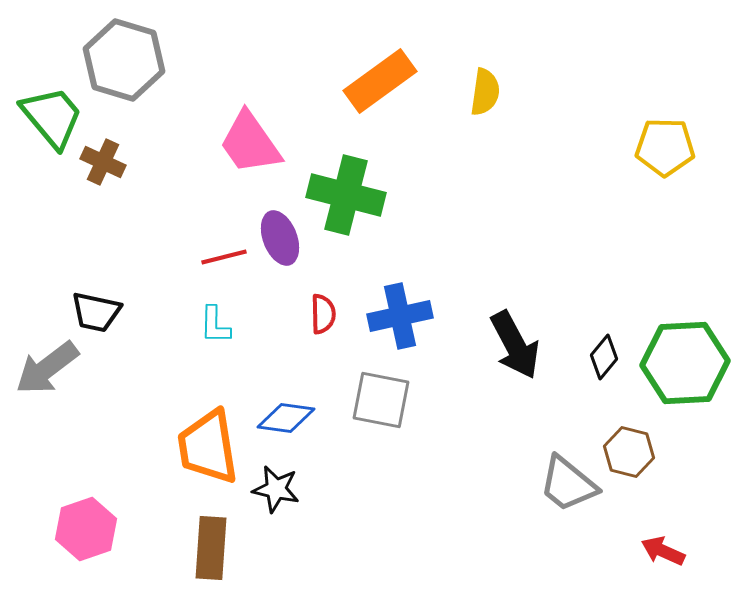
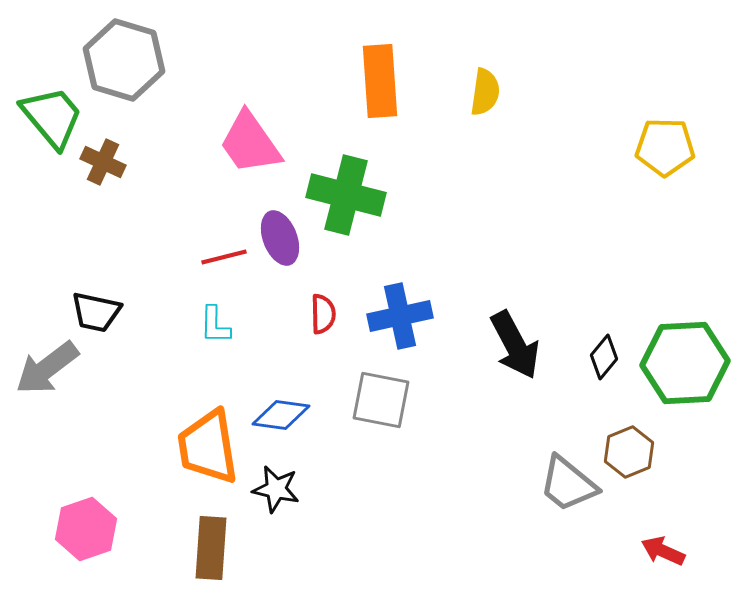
orange rectangle: rotated 58 degrees counterclockwise
blue diamond: moved 5 px left, 3 px up
brown hexagon: rotated 24 degrees clockwise
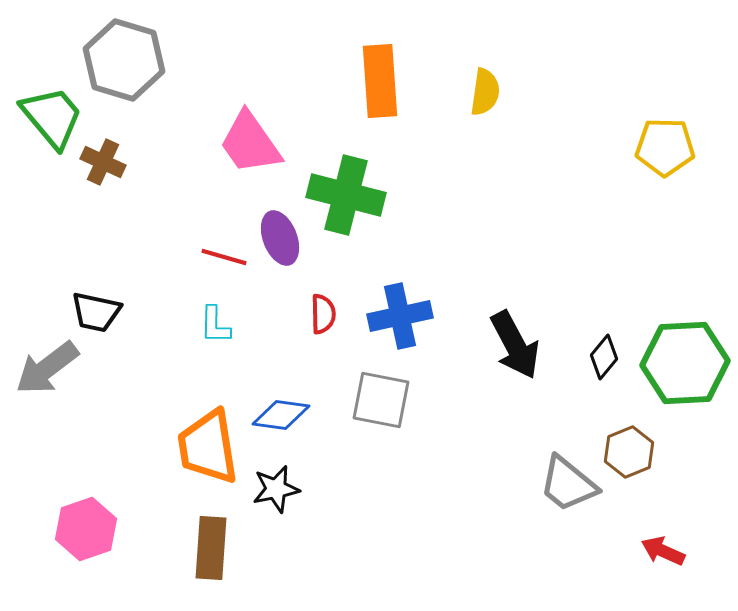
red line: rotated 30 degrees clockwise
black star: rotated 24 degrees counterclockwise
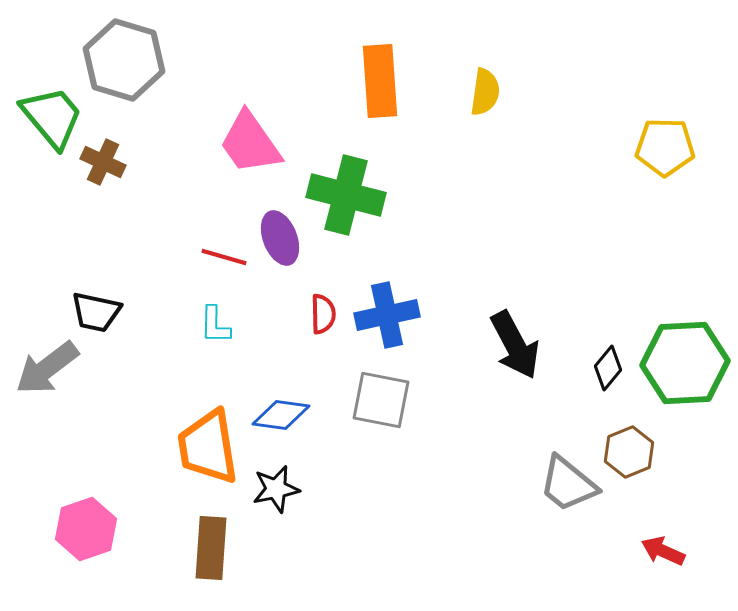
blue cross: moved 13 px left, 1 px up
black diamond: moved 4 px right, 11 px down
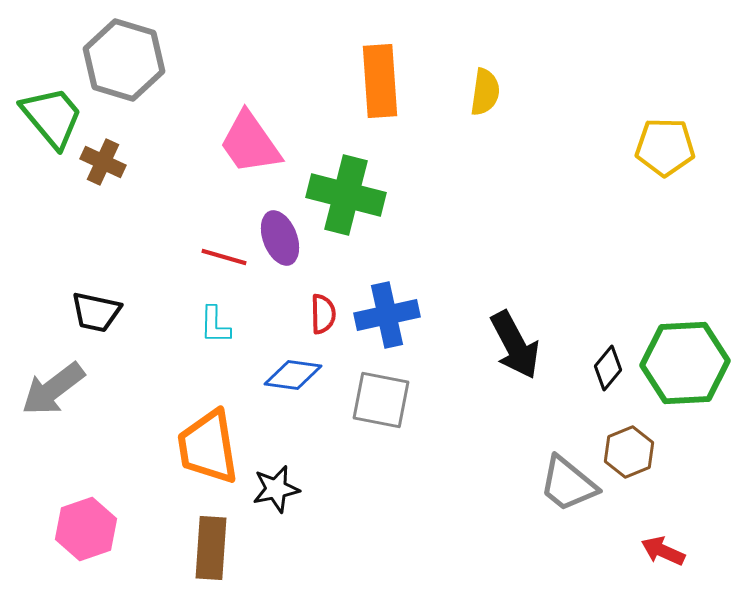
gray arrow: moved 6 px right, 21 px down
blue diamond: moved 12 px right, 40 px up
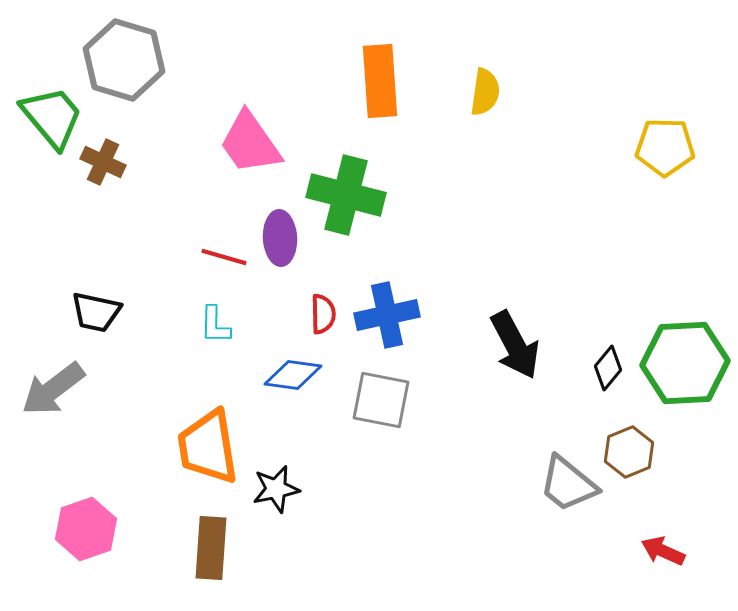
purple ellipse: rotated 18 degrees clockwise
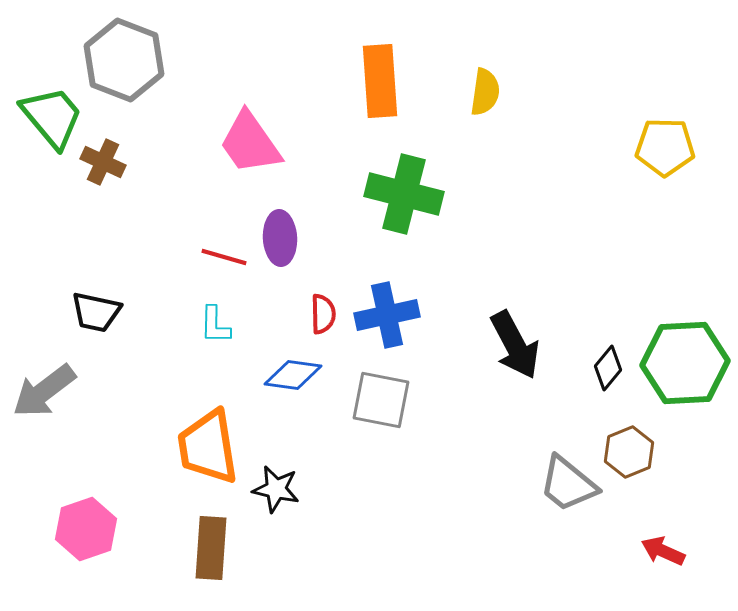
gray hexagon: rotated 4 degrees clockwise
green cross: moved 58 px right, 1 px up
gray arrow: moved 9 px left, 2 px down
black star: rotated 24 degrees clockwise
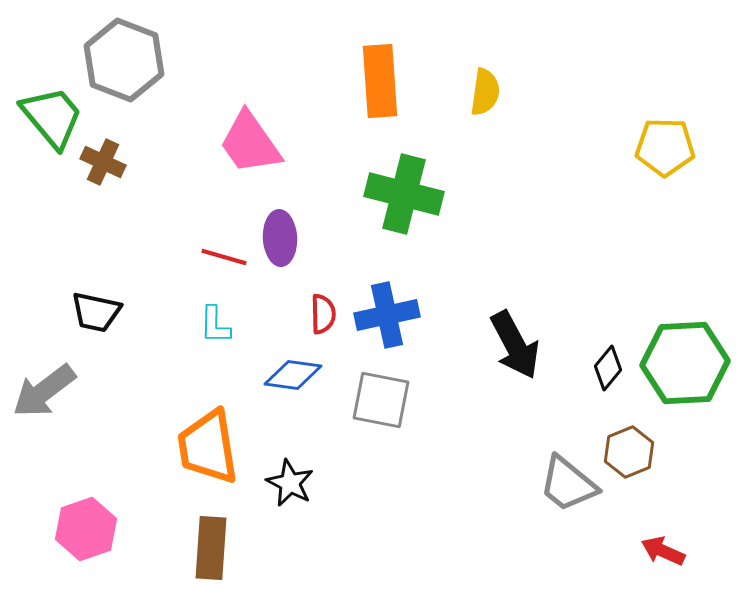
black star: moved 14 px right, 6 px up; rotated 15 degrees clockwise
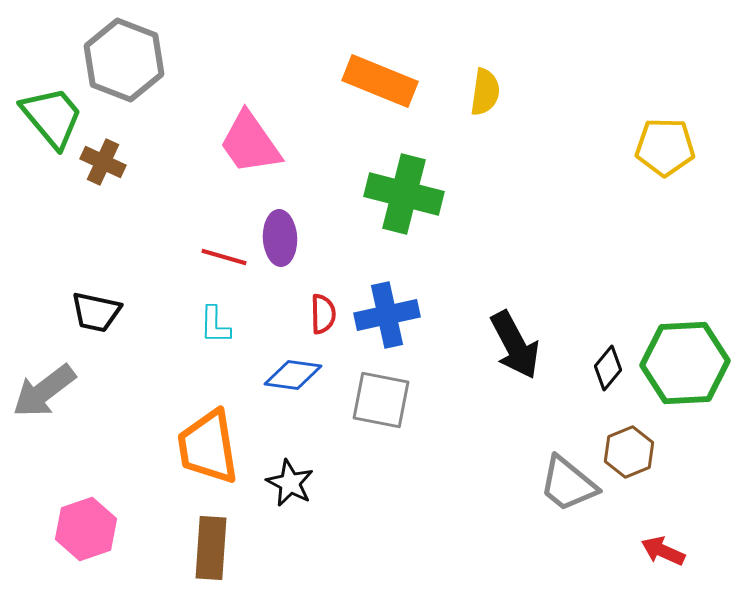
orange rectangle: rotated 64 degrees counterclockwise
